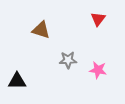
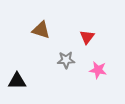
red triangle: moved 11 px left, 18 px down
gray star: moved 2 px left
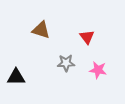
red triangle: rotated 14 degrees counterclockwise
gray star: moved 3 px down
black triangle: moved 1 px left, 4 px up
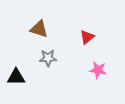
brown triangle: moved 2 px left, 1 px up
red triangle: rotated 28 degrees clockwise
gray star: moved 18 px left, 5 px up
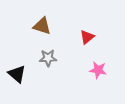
brown triangle: moved 3 px right, 3 px up
black triangle: moved 1 px right, 3 px up; rotated 42 degrees clockwise
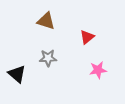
brown triangle: moved 4 px right, 5 px up
pink star: rotated 18 degrees counterclockwise
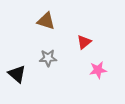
red triangle: moved 3 px left, 5 px down
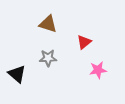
brown triangle: moved 2 px right, 3 px down
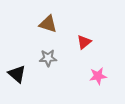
pink star: moved 6 px down
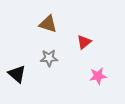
gray star: moved 1 px right
